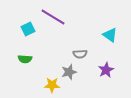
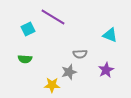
cyan triangle: rotated 14 degrees counterclockwise
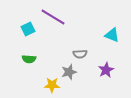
cyan triangle: moved 2 px right
green semicircle: moved 4 px right
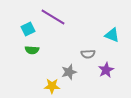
gray semicircle: moved 8 px right
green semicircle: moved 3 px right, 9 px up
yellow star: moved 1 px down
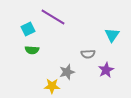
cyan triangle: rotated 42 degrees clockwise
gray star: moved 2 px left
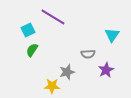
cyan square: moved 1 px down
green semicircle: rotated 120 degrees clockwise
